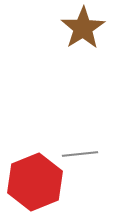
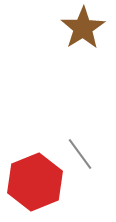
gray line: rotated 60 degrees clockwise
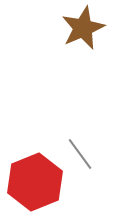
brown star: rotated 9 degrees clockwise
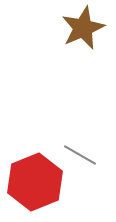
gray line: moved 1 px down; rotated 24 degrees counterclockwise
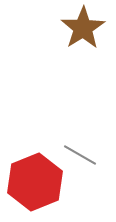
brown star: rotated 9 degrees counterclockwise
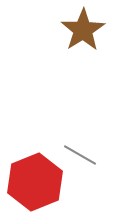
brown star: moved 2 px down
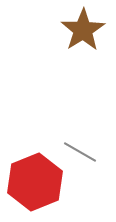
gray line: moved 3 px up
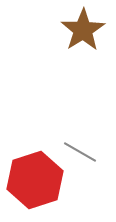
red hexagon: moved 2 px up; rotated 4 degrees clockwise
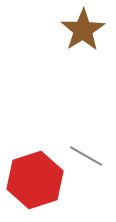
gray line: moved 6 px right, 4 px down
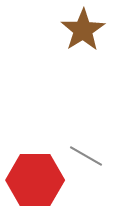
red hexagon: rotated 18 degrees clockwise
